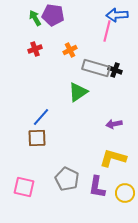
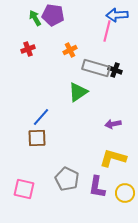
red cross: moved 7 px left
purple arrow: moved 1 px left
pink square: moved 2 px down
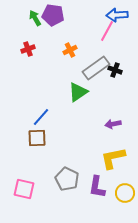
pink line: rotated 15 degrees clockwise
gray rectangle: rotated 52 degrees counterclockwise
yellow L-shape: rotated 28 degrees counterclockwise
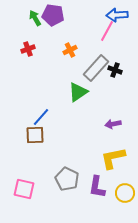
gray rectangle: rotated 12 degrees counterclockwise
brown square: moved 2 px left, 3 px up
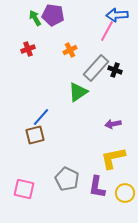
brown square: rotated 12 degrees counterclockwise
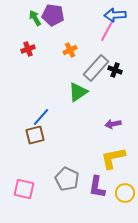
blue arrow: moved 2 px left
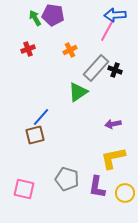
gray pentagon: rotated 10 degrees counterclockwise
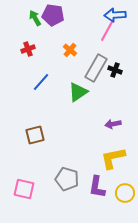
orange cross: rotated 24 degrees counterclockwise
gray rectangle: rotated 12 degrees counterclockwise
blue line: moved 35 px up
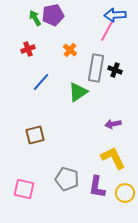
purple pentagon: rotated 20 degrees counterclockwise
gray rectangle: rotated 20 degrees counterclockwise
yellow L-shape: rotated 76 degrees clockwise
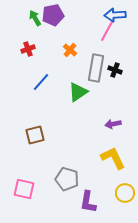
purple L-shape: moved 9 px left, 15 px down
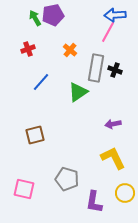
pink line: moved 1 px right, 1 px down
purple L-shape: moved 6 px right
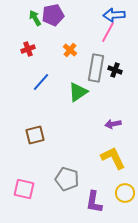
blue arrow: moved 1 px left
